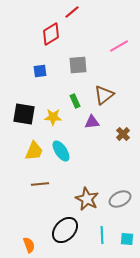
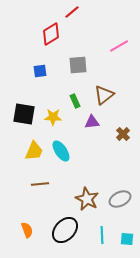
orange semicircle: moved 2 px left, 15 px up
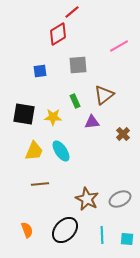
red diamond: moved 7 px right
